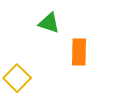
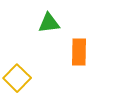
green triangle: rotated 25 degrees counterclockwise
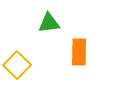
yellow square: moved 13 px up
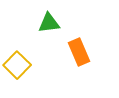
orange rectangle: rotated 24 degrees counterclockwise
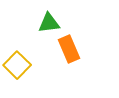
orange rectangle: moved 10 px left, 3 px up
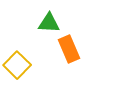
green triangle: rotated 10 degrees clockwise
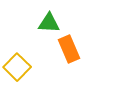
yellow square: moved 2 px down
